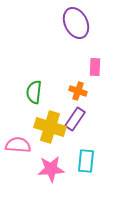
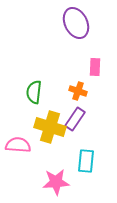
pink star: moved 5 px right, 13 px down
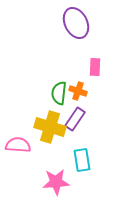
green semicircle: moved 25 px right, 1 px down
cyan rectangle: moved 4 px left, 1 px up; rotated 15 degrees counterclockwise
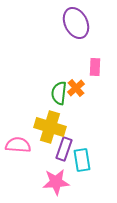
orange cross: moved 2 px left, 3 px up; rotated 30 degrees clockwise
purple rectangle: moved 11 px left, 30 px down; rotated 15 degrees counterclockwise
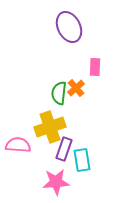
purple ellipse: moved 7 px left, 4 px down
yellow cross: rotated 36 degrees counterclockwise
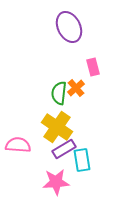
pink rectangle: moved 2 px left; rotated 18 degrees counterclockwise
yellow cross: moved 7 px right; rotated 36 degrees counterclockwise
purple rectangle: rotated 40 degrees clockwise
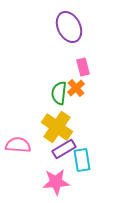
pink rectangle: moved 10 px left
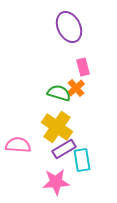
green semicircle: rotated 100 degrees clockwise
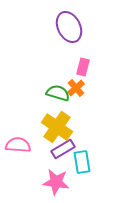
pink rectangle: rotated 30 degrees clockwise
green semicircle: moved 1 px left
purple rectangle: moved 1 px left
cyan rectangle: moved 2 px down
pink star: rotated 12 degrees clockwise
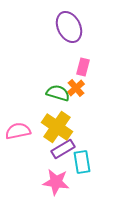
pink semicircle: moved 14 px up; rotated 15 degrees counterclockwise
